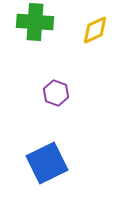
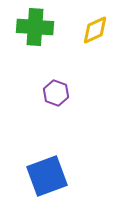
green cross: moved 5 px down
blue square: moved 13 px down; rotated 6 degrees clockwise
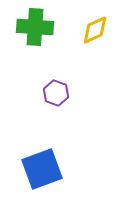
blue square: moved 5 px left, 7 px up
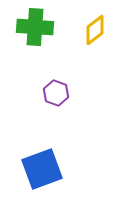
yellow diamond: rotated 12 degrees counterclockwise
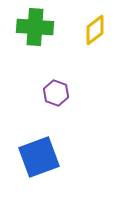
blue square: moved 3 px left, 12 px up
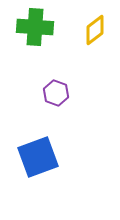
blue square: moved 1 px left
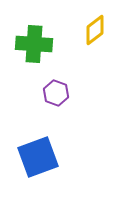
green cross: moved 1 px left, 17 px down
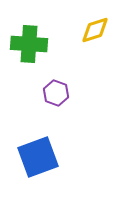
yellow diamond: rotated 20 degrees clockwise
green cross: moved 5 px left
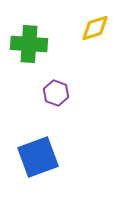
yellow diamond: moved 2 px up
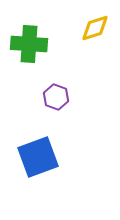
purple hexagon: moved 4 px down
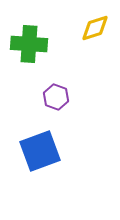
blue square: moved 2 px right, 6 px up
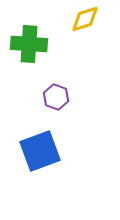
yellow diamond: moved 10 px left, 9 px up
